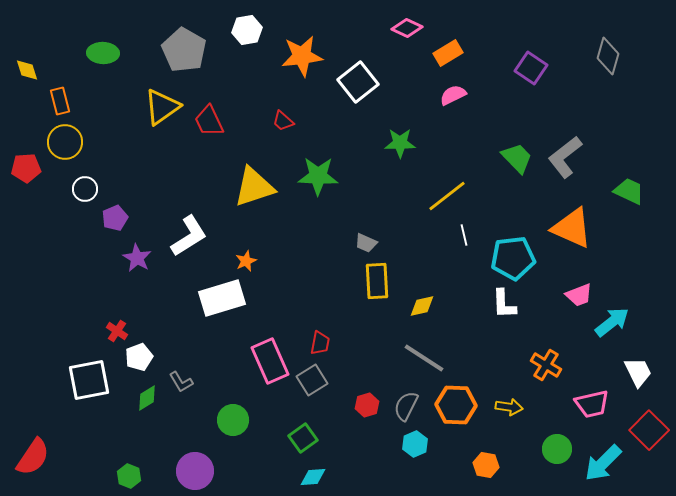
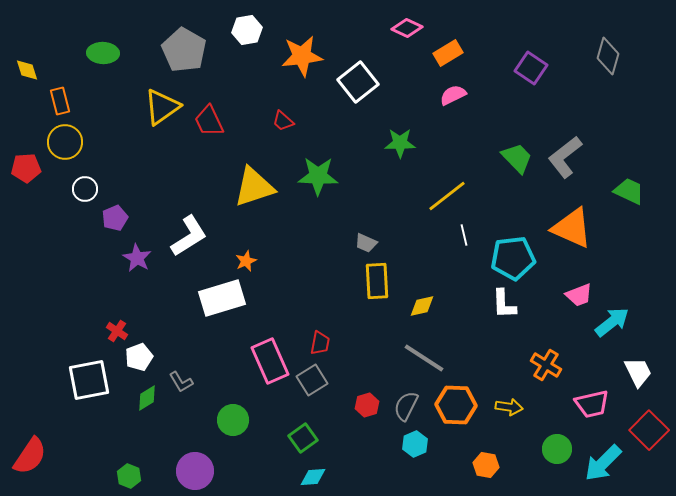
red semicircle at (33, 457): moved 3 px left, 1 px up
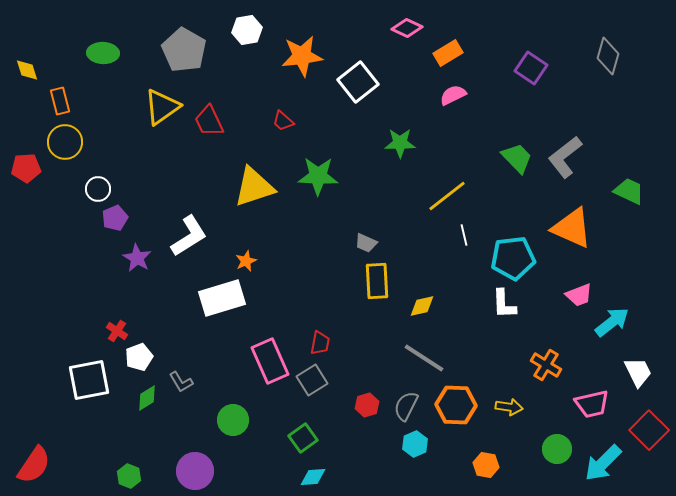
white circle at (85, 189): moved 13 px right
red semicircle at (30, 456): moved 4 px right, 9 px down
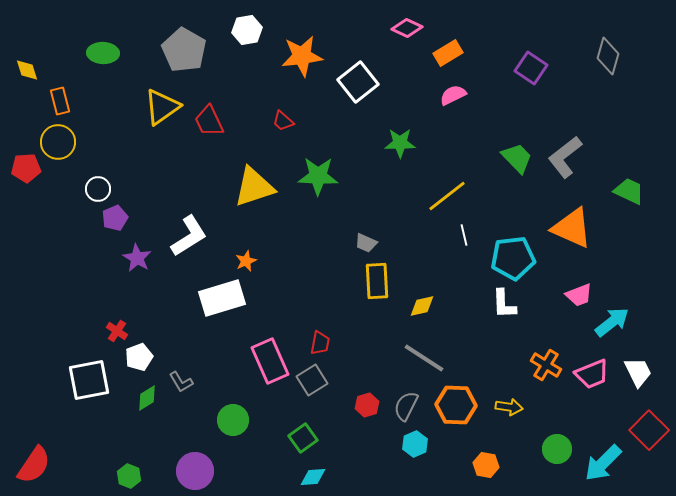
yellow circle at (65, 142): moved 7 px left
pink trapezoid at (592, 404): moved 30 px up; rotated 9 degrees counterclockwise
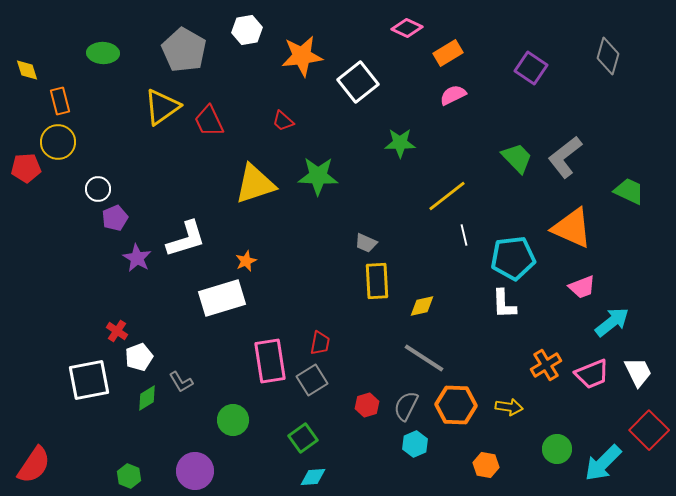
yellow triangle at (254, 187): moved 1 px right, 3 px up
white L-shape at (189, 236): moved 3 px left, 3 px down; rotated 15 degrees clockwise
pink trapezoid at (579, 295): moved 3 px right, 8 px up
pink rectangle at (270, 361): rotated 15 degrees clockwise
orange cross at (546, 365): rotated 28 degrees clockwise
